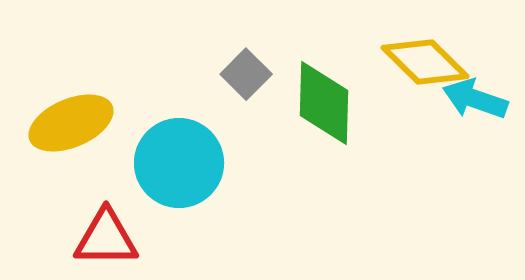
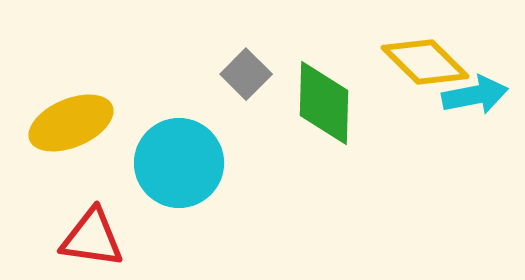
cyan arrow: moved 4 px up; rotated 150 degrees clockwise
red triangle: moved 14 px left; rotated 8 degrees clockwise
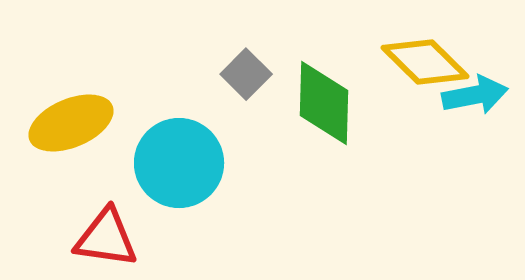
red triangle: moved 14 px right
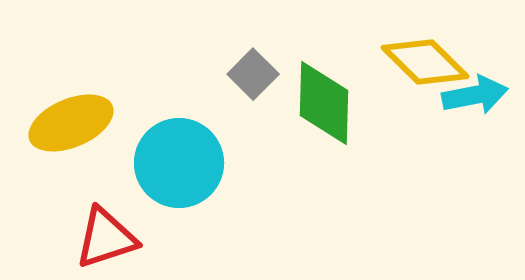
gray square: moved 7 px right
red triangle: rotated 26 degrees counterclockwise
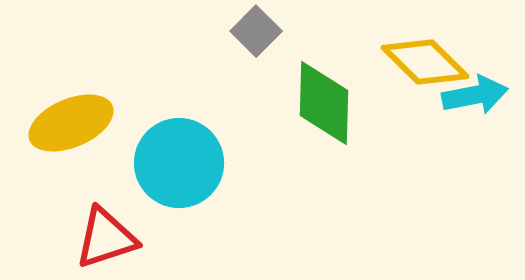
gray square: moved 3 px right, 43 px up
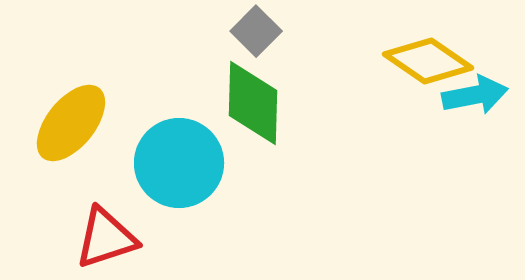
yellow diamond: moved 3 px right, 1 px up; rotated 10 degrees counterclockwise
green diamond: moved 71 px left
yellow ellipse: rotated 28 degrees counterclockwise
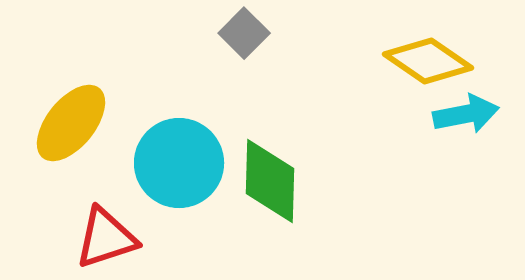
gray square: moved 12 px left, 2 px down
cyan arrow: moved 9 px left, 19 px down
green diamond: moved 17 px right, 78 px down
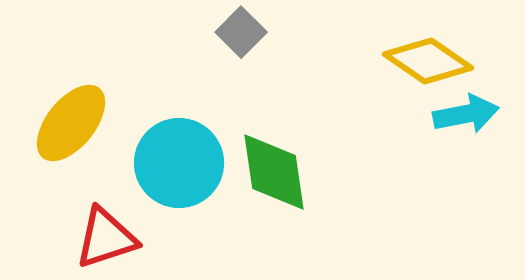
gray square: moved 3 px left, 1 px up
green diamond: moved 4 px right, 9 px up; rotated 10 degrees counterclockwise
